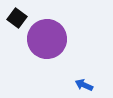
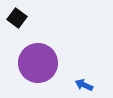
purple circle: moved 9 px left, 24 px down
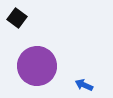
purple circle: moved 1 px left, 3 px down
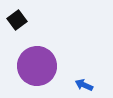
black square: moved 2 px down; rotated 18 degrees clockwise
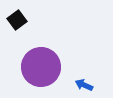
purple circle: moved 4 px right, 1 px down
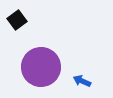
blue arrow: moved 2 px left, 4 px up
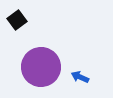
blue arrow: moved 2 px left, 4 px up
